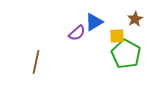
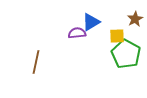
blue triangle: moved 3 px left
purple semicircle: rotated 144 degrees counterclockwise
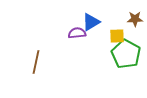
brown star: rotated 28 degrees clockwise
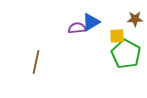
purple semicircle: moved 5 px up
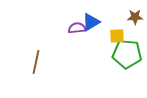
brown star: moved 2 px up
green pentagon: moved 1 px right; rotated 24 degrees counterclockwise
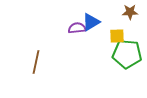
brown star: moved 5 px left, 5 px up
